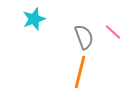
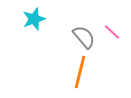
pink line: moved 1 px left
gray semicircle: rotated 20 degrees counterclockwise
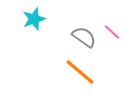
gray semicircle: rotated 15 degrees counterclockwise
orange line: rotated 64 degrees counterclockwise
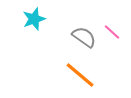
orange line: moved 3 px down
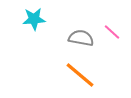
cyan star: rotated 15 degrees clockwise
gray semicircle: moved 3 px left, 1 px down; rotated 25 degrees counterclockwise
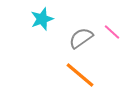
cyan star: moved 8 px right; rotated 15 degrees counterclockwise
gray semicircle: rotated 45 degrees counterclockwise
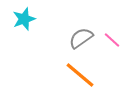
cyan star: moved 18 px left
pink line: moved 8 px down
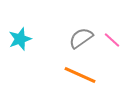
cyan star: moved 4 px left, 20 px down
orange line: rotated 16 degrees counterclockwise
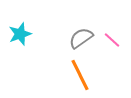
cyan star: moved 5 px up
orange line: rotated 40 degrees clockwise
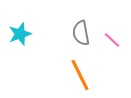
gray semicircle: moved 5 px up; rotated 65 degrees counterclockwise
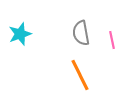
pink line: rotated 36 degrees clockwise
